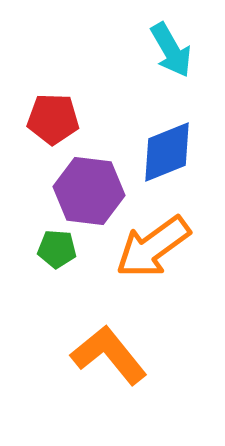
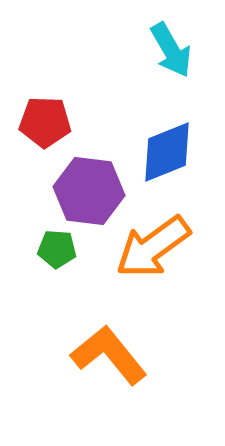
red pentagon: moved 8 px left, 3 px down
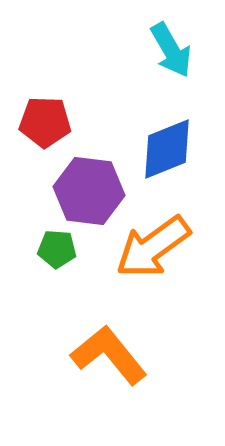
blue diamond: moved 3 px up
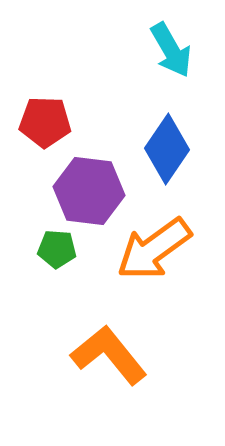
blue diamond: rotated 34 degrees counterclockwise
orange arrow: moved 1 px right, 2 px down
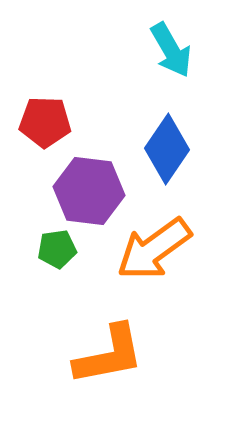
green pentagon: rotated 12 degrees counterclockwise
orange L-shape: rotated 118 degrees clockwise
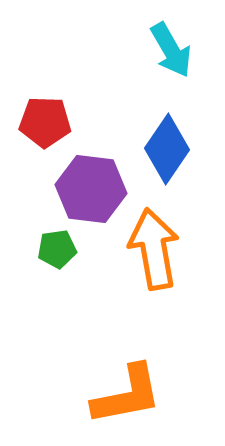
purple hexagon: moved 2 px right, 2 px up
orange arrow: rotated 116 degrees clockwise
orange L-shape: moved 18 px right, 40 px down
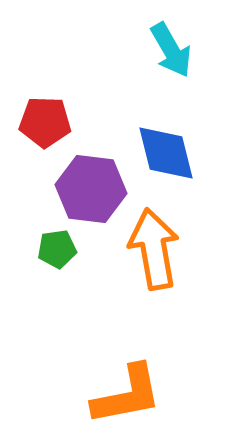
blue diamond: moved 1 px left, 4 px down; rotated 48 degrees counterclockwise
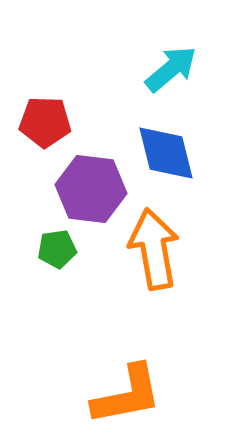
cyan arrow: moved 19 px down; rotated 100 degrees counterclockwise
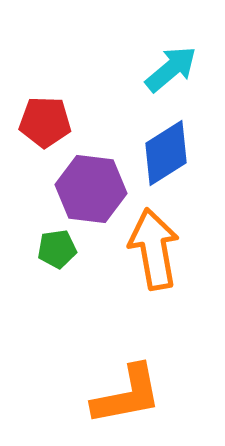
blue diamond: rotated 72 degrees clockwise
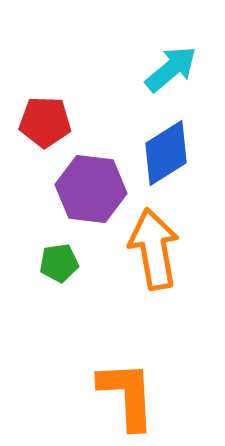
green pentagon: moved 2 px right, 14 px down
orange L-shape: rotated 82 degrees counterclockwise
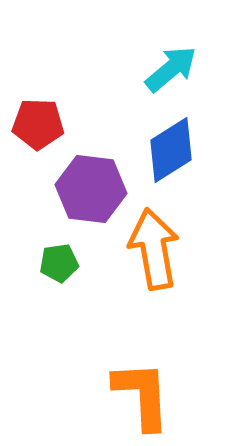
red pentagon: moved 7 px left, 2 px down
blue diamond: moved 5 px right, 3 px up
orange L-shape: moved 15 px right
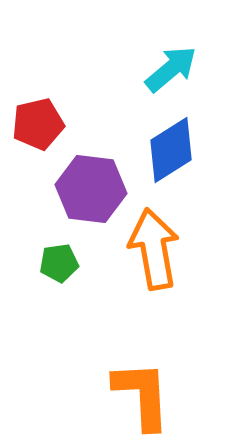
red pentagon: rotated 15 degrees counterclockwise
